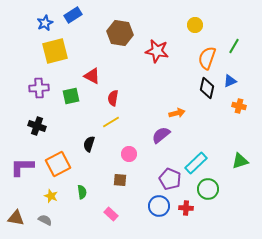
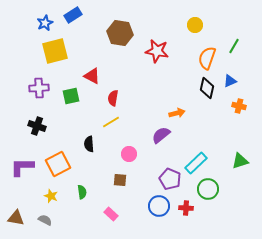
black semicircle: rotated 21 degrees counterclockwise
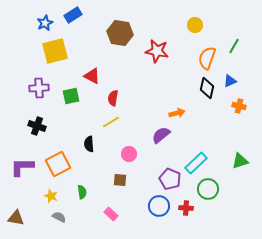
gray semicircle: moved 14 px right, 3 px up
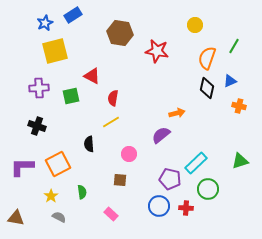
purple pentagon: rotated 10 degrees counterclockwise
yellow star: rotated 16 degrees clockwise
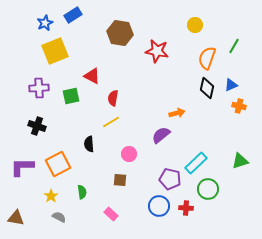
yellow square: rotated 8 degrees counterclockwise
blue triangle: moved 1 px right, 4 px down
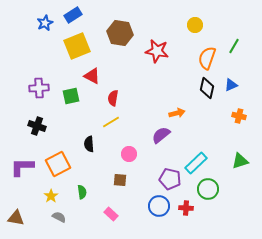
yellow square: moved 22 px right, 5 px up
orange cross: moved 10 px down
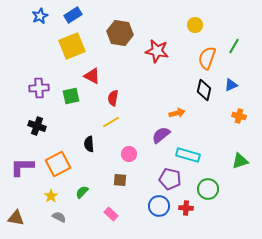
blue star: moved 5 px left, 7 px up
yellow square: moved 5 px left
black diamond: moved 3 px left, 2 px down
cyan rectangle: moved 8 px left, 8 px up; rotated 60 degrees clockwise
green semicircle: rotated 128 degrees counterclockwise
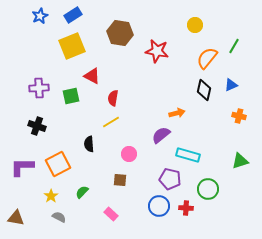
orange semicircle: rotated 20 degrees clockwise
